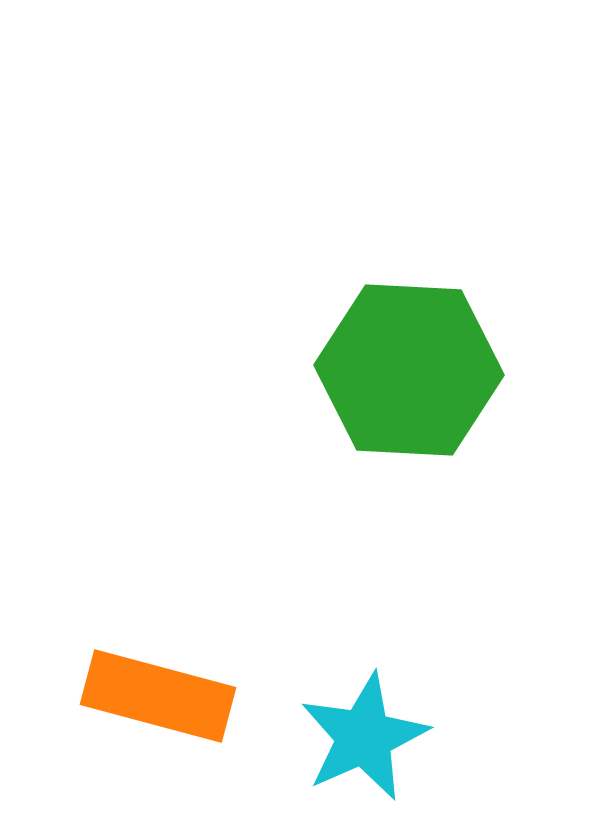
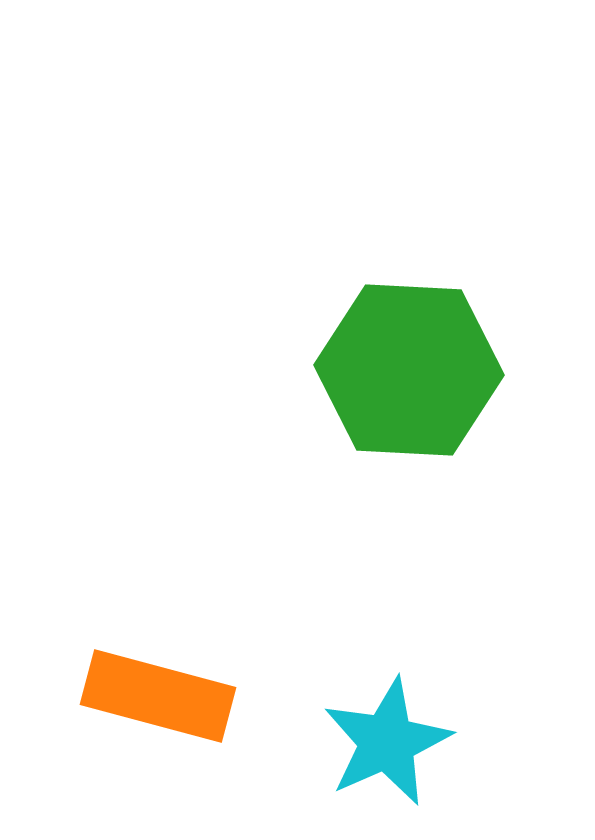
cyan star: moved 23 px right, 5 px down
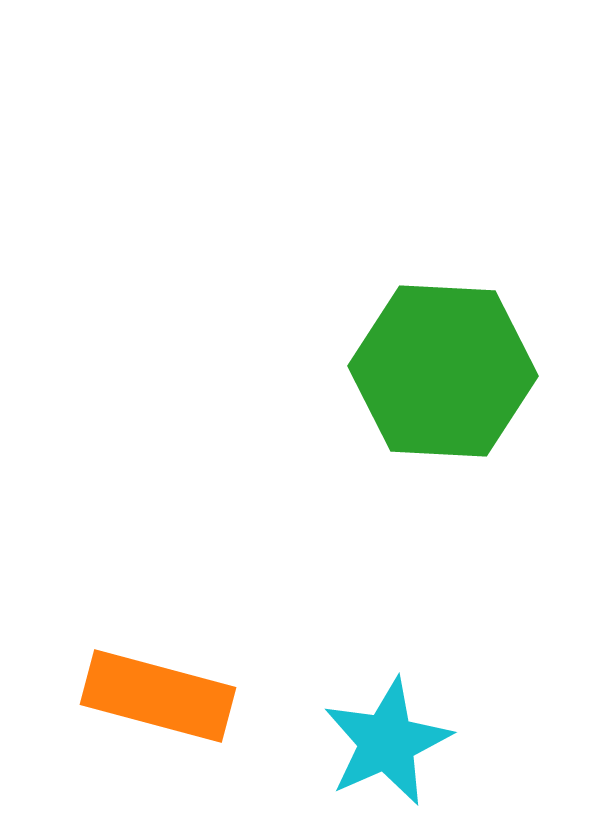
green hexagon: moved 34 px right, 1 px down
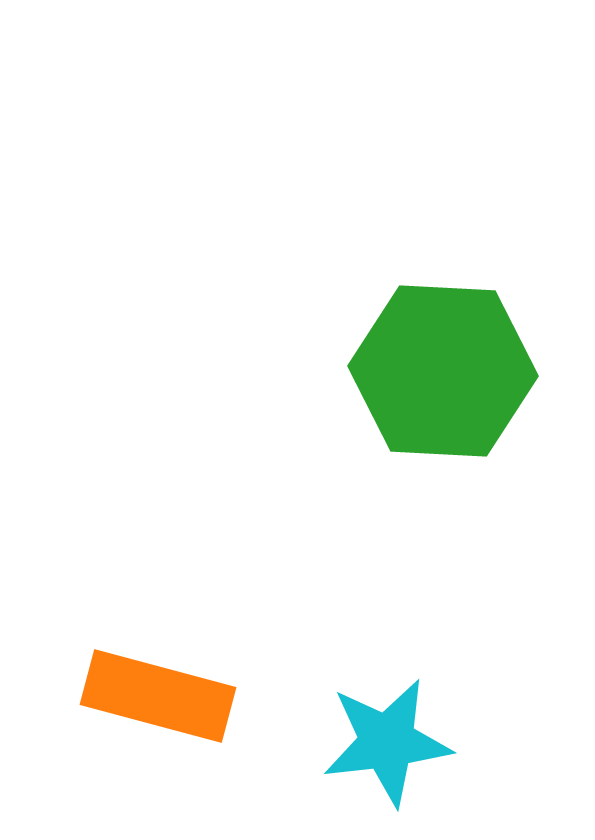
cyan star: rotated 17 degrees clockwise
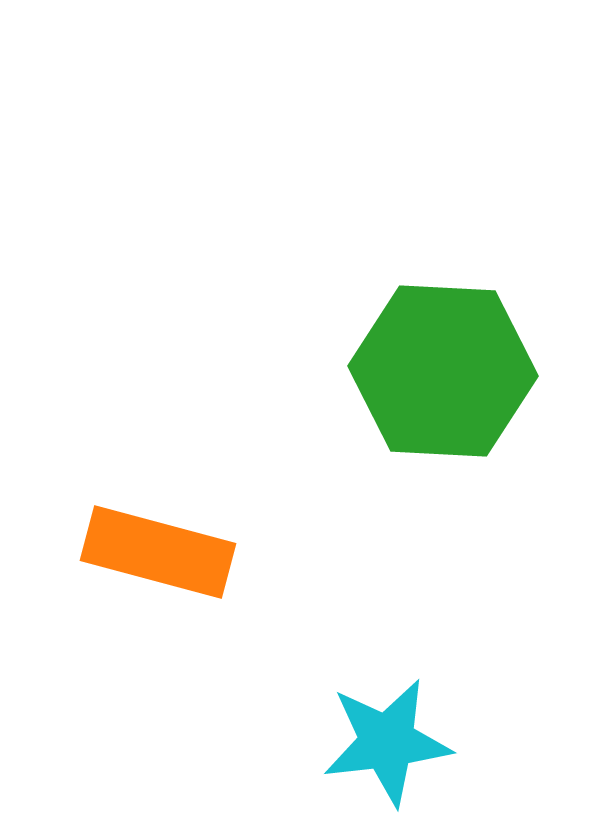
orange rectangle: moved 144 px up
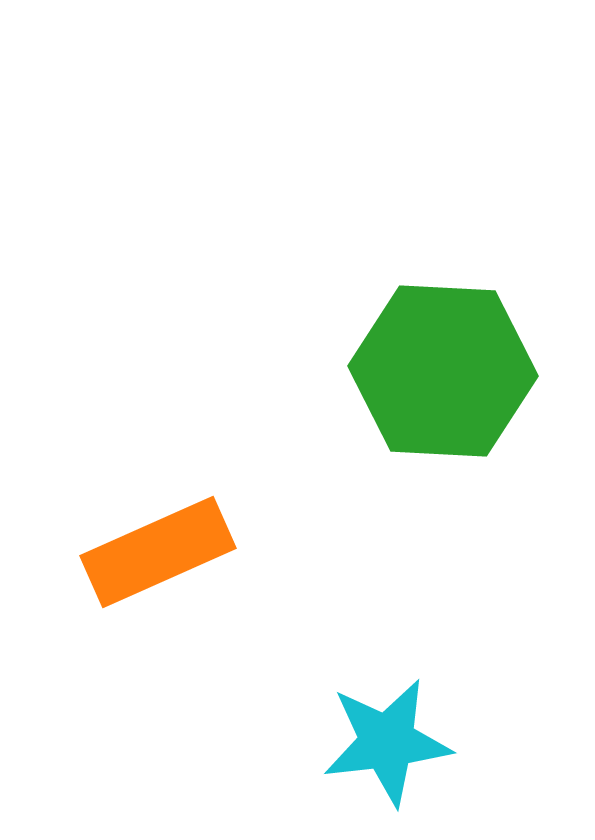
orange rectangle: rotated 39 degrees counterclockwise
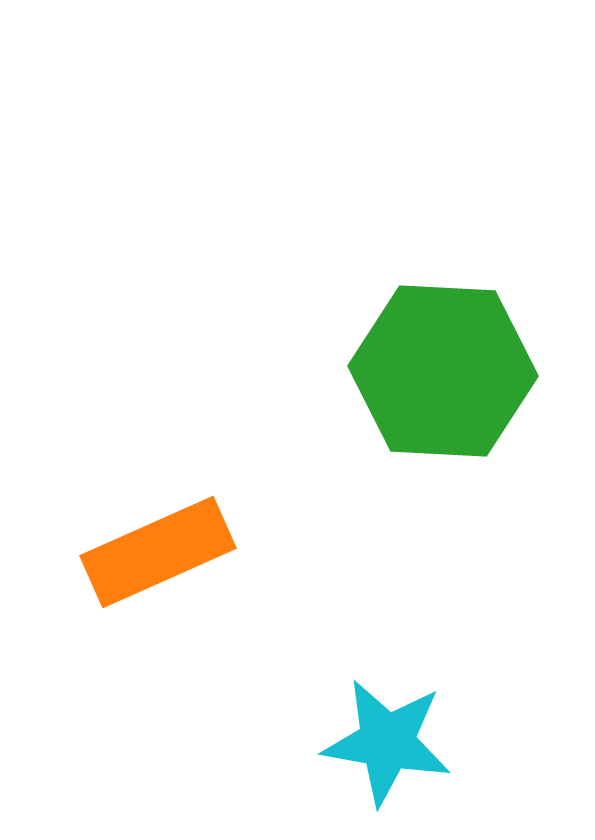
cyan star: rotated 17 degrees clockwise
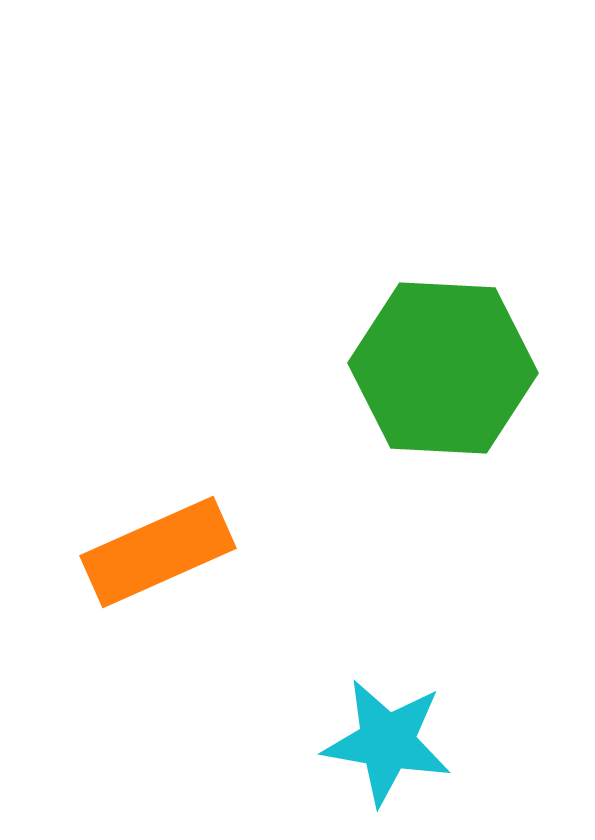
green hexagon: moved 3 px up
